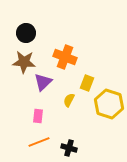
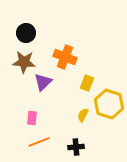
yellow semicircle: moved 14 px right, 15 px down
pink rectangle: moved 6 px left, 2 px down
black cross: moved 7 px right, 1 px up; rotated 21 degrees counterclockwise
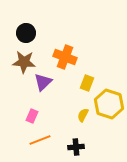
pink rectangle: moved 2 px up; rotated 16 degrees clockwise
orange line: moved 1 px right, 2 px up
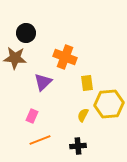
brown star: moved 9 px left, 4 px up
yellow rectangle: rotated 28 degrees counterclockwise
yellow hexagon: rotated 24 degrees counterclockwise
black cross: moved 2 px right, 1 px up
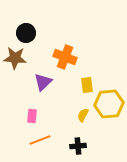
yellow rectangle: moved 2 px down
pink rectangle: rotated 16 degrees counterclockwise
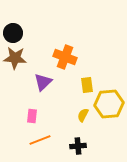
black circle: moved 13 px left
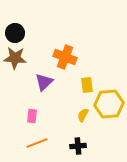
black circle: moved 2 px right
purple triangle: moved 1 px right
orange line: moved 3 px left, 3 px down
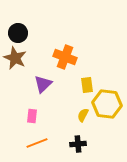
black circle: moved 3 px right
brown star: rotated 20 degrees clockwise
purple triangle: moved 1 px left, 2 px down
yellow hexagon: moved 2 px left; rotated 12 degrees clockwise
black cross: moved 2 px up
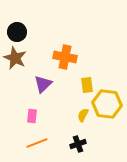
black circle: moved 1 px left, 1 px up
orange cross: rotated 10 degrees counterclockwise
black cross: rotated 14 degrees counterclockwise
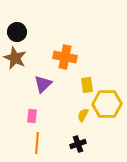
yellow hexagon: rotated 8 degrees counterclockwise
orange line: rotated 65 degrees counterclockwise
